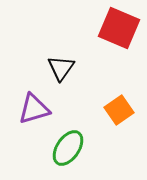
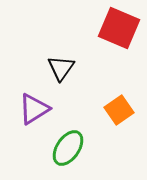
purple triangle: rotated 16 degrees counterclockwise
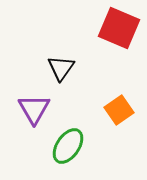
purple triangle: rotated 28 degrees counterclockwise
green ellipse: moved 2 px up
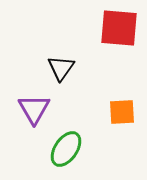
red square: rotated 18 degrees counterclockwise
orange square: moved 3 px right, 2 px down; rotated 32 degrees clockwise
green ellipse: moved 2 px left, 3 px down
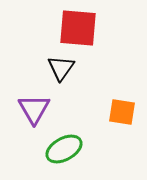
red square: moved 41 px left
orange square: rotated 12 degrees clockwise
green ellipse: moved 2 px left; rotated 27 degrees clockwise
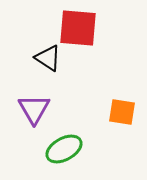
black triangle: moved 13 px left, 10 px up; rotated 32 degrees counterclockwise
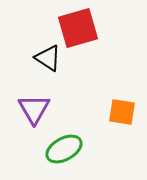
red square: rotated 21 degrees counterclockwise
